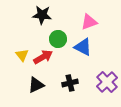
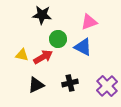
yellow triangle: rotated 40 degrees counterclockwise
purple cross: moved 4 px down
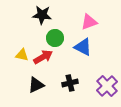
green circle: moved 3 px left, 1 px up
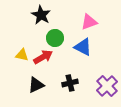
black star: moved 1 px left; rotated 24 degrees clockwise
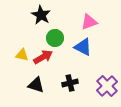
black triangle: rotated 42 degrees clockwise
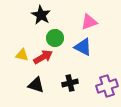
purple cross: rotated 25 degrees clockwise
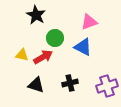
black star: moved 5 px left
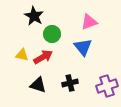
black star: moved 2 px left, 1 px down
green circle: moved 3 px left, 4 px up
blue triangle: rotated 24 degrees clockwise
black triangle: moved 2 px right
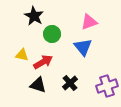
red arrow: moved 5 px down
black cross: rotated 28 degrees counterclockwise
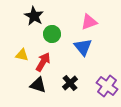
red arrow: rotated 30 degrees counterclockwise
purple cross: rotated 35 degrees counterclockwise
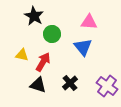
pink triangle: rotated 24 degrees clockwise
